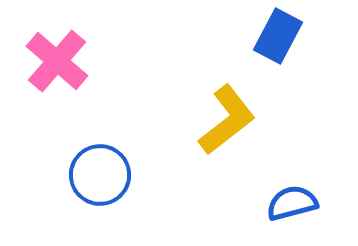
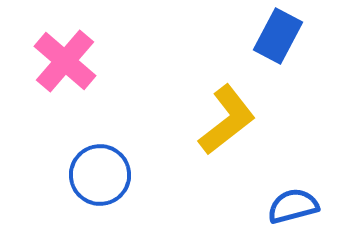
pink cross: moved 8 px right
blue semicircle: moved 1 px right, 3 px down
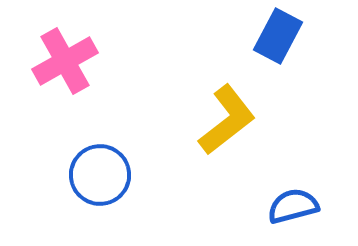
pink cross: rotated 20 degrees clockwise
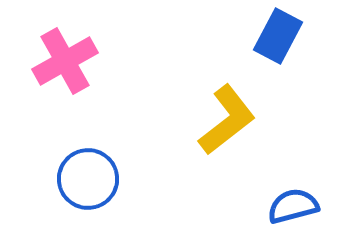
blue circle: moved 12 px left, 4 px down
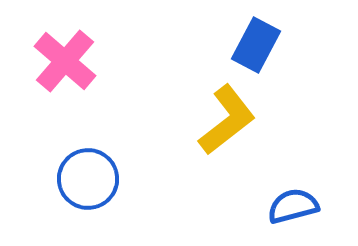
blue rectangle: moved 22 px left, 9 px down
pink cross: rotated 20 degrees counterclockwise
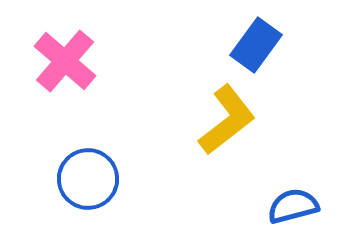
blue rectangle: rotated 8 degrees clockwise
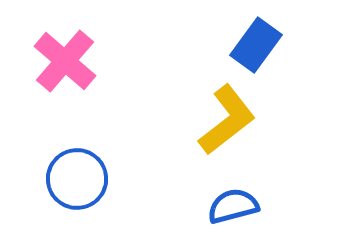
blue circle: moved 11 px left
blue semicircle: moved 60 px left
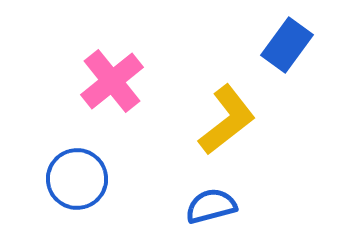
blue rectangle: moved 31 px right
pink cross: moved 47 px right, 20 px down; rotated 10 degrees clockwise
blue semicircle: moved 22 px left
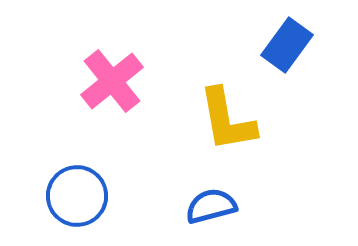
yellow L-shape: rotated 118 degrees clockwise
blue circle: moved 17 px down
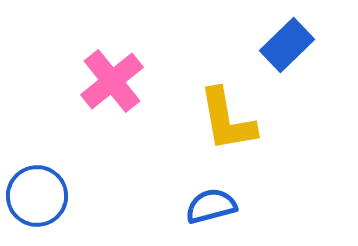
blue rectangle: rotated 10 degrees clockwise
blue circle: moved 40 px left
